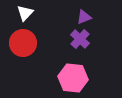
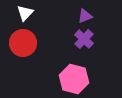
purple triangle: moved 1 px right, 1 px up
purple cross: moved 4 px right
pink hexagon: moved 1 px right, 1 px down; rotated 8 degrees clockwise
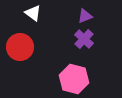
white triangle: moved 8 px right; rotated 36 degrees counterclockwise
red circle: moved 3 px left, 4 px down
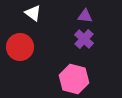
purple triangle: rotated 28 degrees clockwise
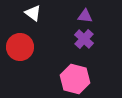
pink hexagon: moved 1 px right
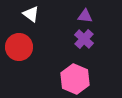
white triangle: moved 2 px left, 1 px down
red circle: moved 1 px left
pink hexagon: rotated 8 degrees clockwise
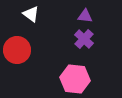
red circle: moved 2 px left, 3 px down
pink hexagon: rotated 16 degrees counterclockwise
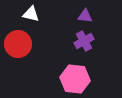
white triangle: rotated 24 degrees counterclockwise
purple cross: moved 2 px down; rotated 18 degrees clockwise
red circle: moved 1 px right, 6 px up
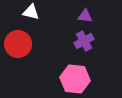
white triangle: moved 2 px up
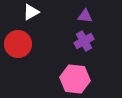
white triangle: rotated 42 degrees counterclockwise
